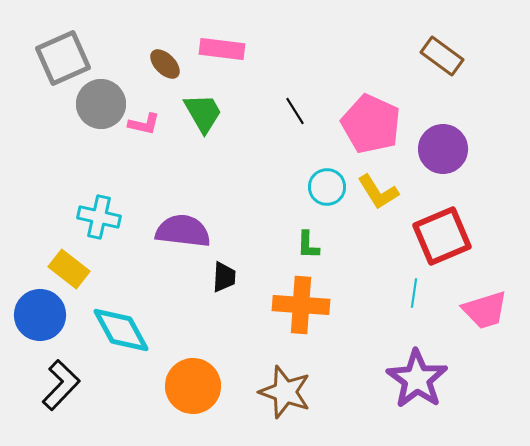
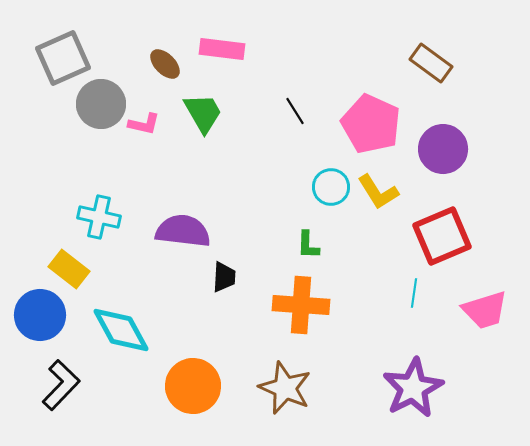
brown rectangle: moved 11 px left, 7 px down
cyan circle: moved 4 px right
purple star: moved 4 px left, 9 px down; rotated 10 degrees clockwise
brown star: moved 4 px up; rotated 4 degrees clockwise
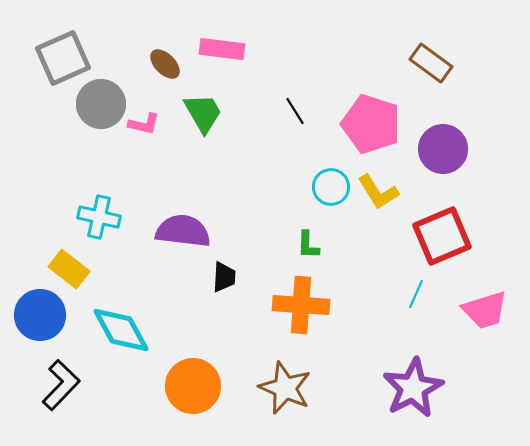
pink pentagon: rotated 6 degrees counterclockwise
cyan line: moved 2 px right, 1 px down; rotated 16 degrees clockwise
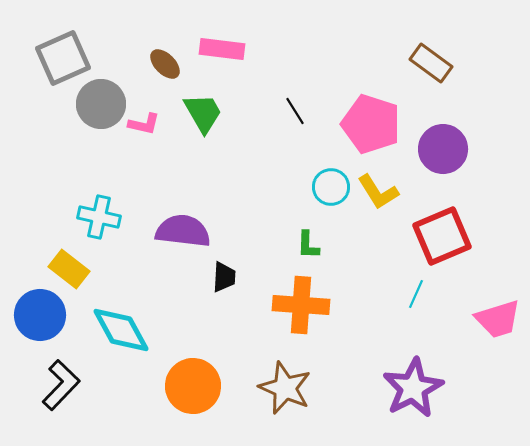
pink trapezoid: moved 13 px right, 9 px down
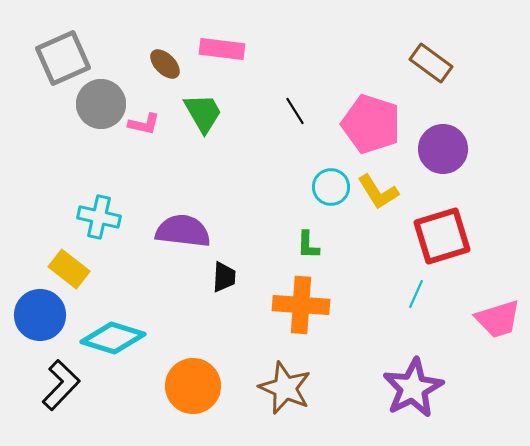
red square: rotated 6 degrees clockwise
cyan diamond: moved 8 px left, 8 px down; rotated 44 degrees counterclockwise
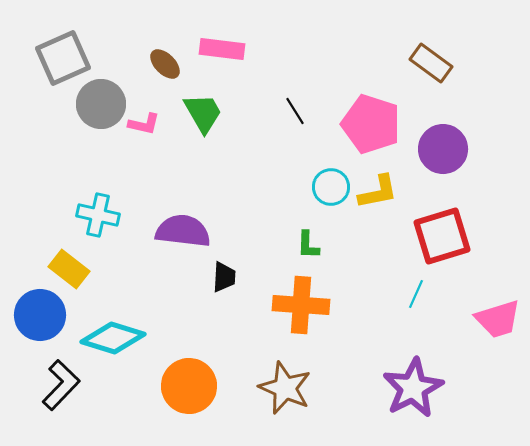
yellow L-shape: rotated 69 degrees counterclockwise
cyan cross: moved 1 px left, 2 px up
orange circle: moved 4 px left
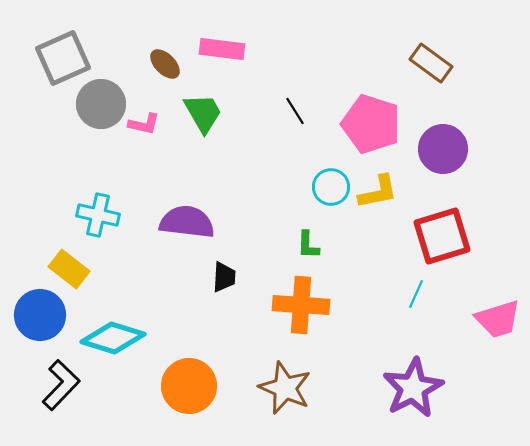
purple semicircle: moved 4 px right, 9 px up
